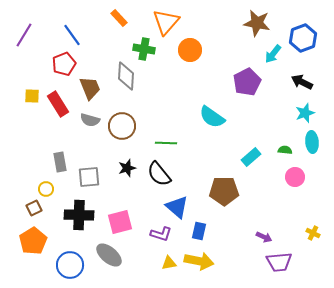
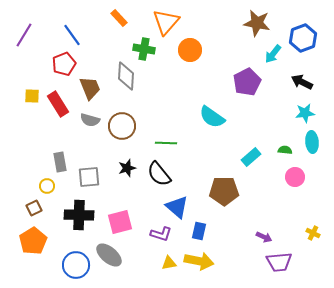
cyan star at (305, 113): rotated 12 degrees clockwise
yellow circle at (46, 189): moved 1 px right, 3 px up
blue circle at (70, 265): moved 6 px right
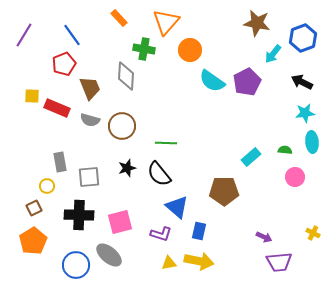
red rectangle at (58, 104): moved 1 px left, 4 px down; rotated 35 degrees counterclockwise
cyan semicircle at (212, 117): moved 36 px up
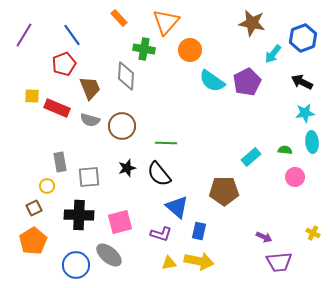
brown star at (257, 23): moved 5 px left
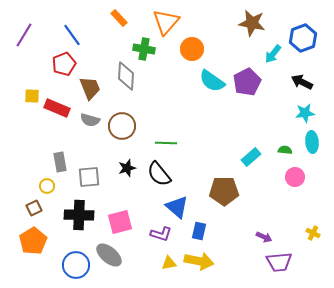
orange circle at (190, 50): moved 2 px right, 1 px up
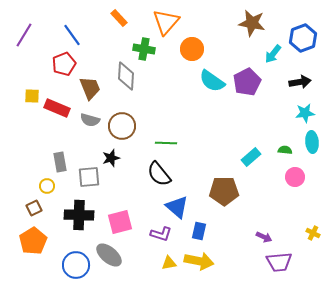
black arrow at (302, 82): moved 2 px left; rotated 145 degrees clockwise
black star at (127, 168): moved 16 px left, 10 px up
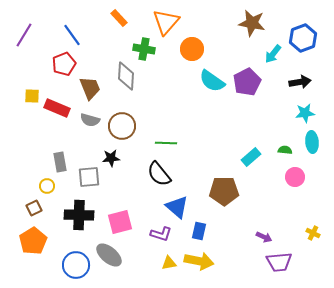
black star at (111, 158): rotated 12 degrees clockwise
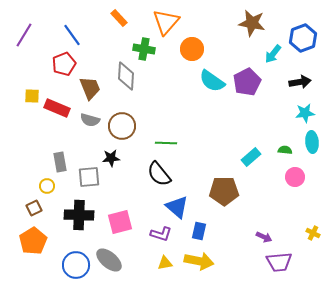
gray ellipse at (109, 255): moved 5 px down
yellow triangle at (169, 263): moved 4 px left
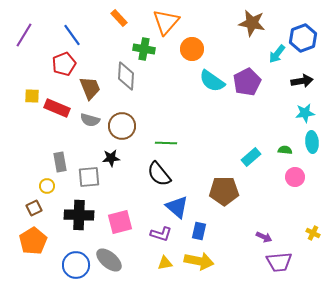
cyan arrow at (273, 54): moved 4 px right
black arrow at (300, 82): moved 2 px right, 1 px up
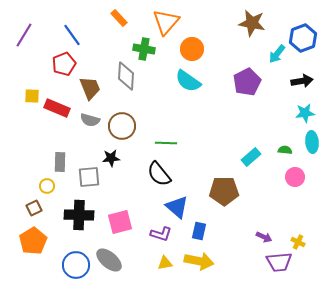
cyan semicircle at (212, 81): moved 24 px left
gray rectangle at (60, 162): rotated 12 degrees clockwise
yellow cross at (313, 233): moved 15 px left, 9 px down
